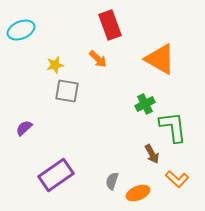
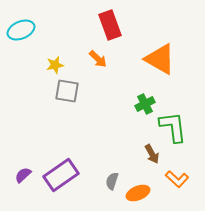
purple semicircle: moved 1 px left, 47 px down
purple rectangle: moved 5 px right
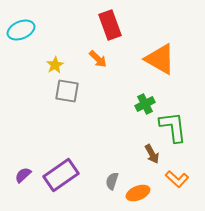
yellow star: rotated 18 degrees counterclockwise
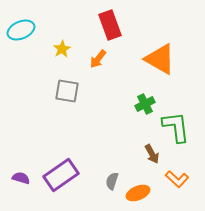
orange arrow: rotated 84 degrees clockwise
yellow star: moved 7 px right, 16 px up
green L-shape: moved 3 px right
purple semicircle: moved 2 px left, 3 px down; rotated 60 degrees clockwise
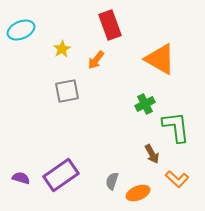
orange arrow: moved 2 px left, 1 px down
gray square: rotated 20 degrees counterclockwise
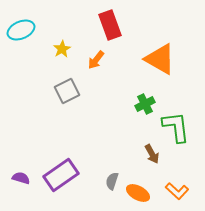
gray square: rotated 15 degrees counterclockwise
orange L-shape: moved 12 px down
orange ellipse: rotated 50 degrees clockwise
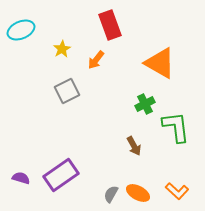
orange triangle: moved 4 px down
brown arrow: moved 18 px left, 8 px up
gray semicircle: moved 1 px left, 13 px down; rotated 12 degrees clockwise
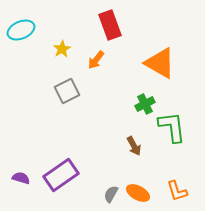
green L-shape: moved 4 px left
orange L-shape: rotated 30 degrees clockwise
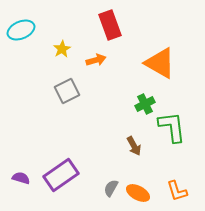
orange arrow: rotated 144 degrees counterclockwise
gray semicircle: moved 6 px up
